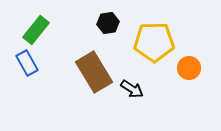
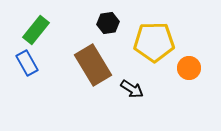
brown rectangle: moved 1 px left, 7 px up
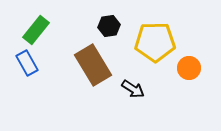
black hexagon: moved 1 px right, 3 px down
yellow pentagon: moved 1 px right
black arrow: moved 1 px right
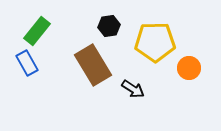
green rectangle: moved 1 px right, 1 px down
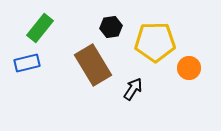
black hexagon: moved 2 px right, 1 px down
green rectangle: moved 3 px right, 3 px up
blue rectangle: rotated 75 degrees counterclockwise
black arrow: rotated 90 degrees counterclockwise
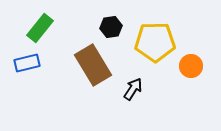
orange circle: moved 2 px right, 2 px up
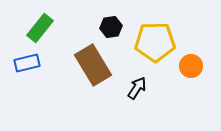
black arrow: moved 4 px right, 1 px up
